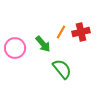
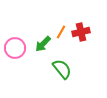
green arrow: rotated 84 degrees clockwise
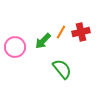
green arrow: moved 3 px up
pink circle: moved 1 px up
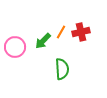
green semicircle: rotated 35 degrees clockwise
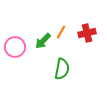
red cross: moved 6 px right, 1 px down
green semicircle: rotated 15 degrees clockwise
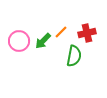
orange line: rotated 16 degrees clockwise
pink circle: moved 4 px right, 6 px up
green semicircle: moved 12 px right, 13 px up
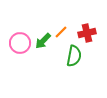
pink circle: moved 1 px right, 2 px down
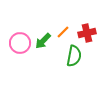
orange line: moved 2 px right
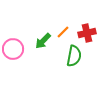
pink circle: moved 7 px left, 6 px down
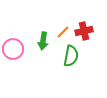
red cross: moved 3 px left, 2 px up
green arrow: rotated 36 degrees counterclockwise
green semicircle: moved 3 px left
